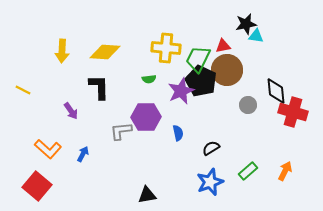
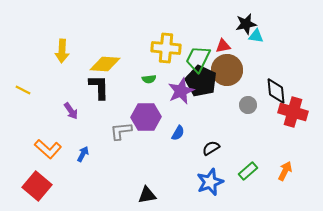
yellow diamond: moved 12 px down
blue semicircle: rotated 42 degrees clockwise
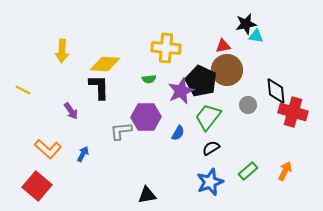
green trapezoid: moved 10 px right, 58 px down; rotated 12 degrees clockwise
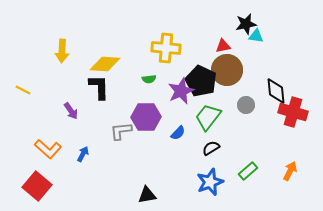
gray circle: moved 2 px left
blue semicircle: rotated 14 degrees clockwise
orange arrow: moved 5 px right
